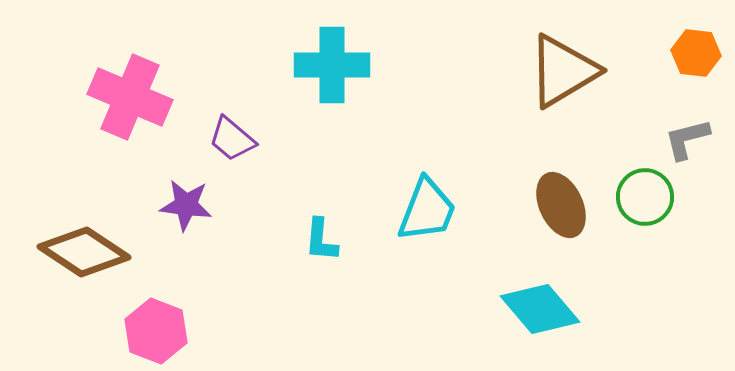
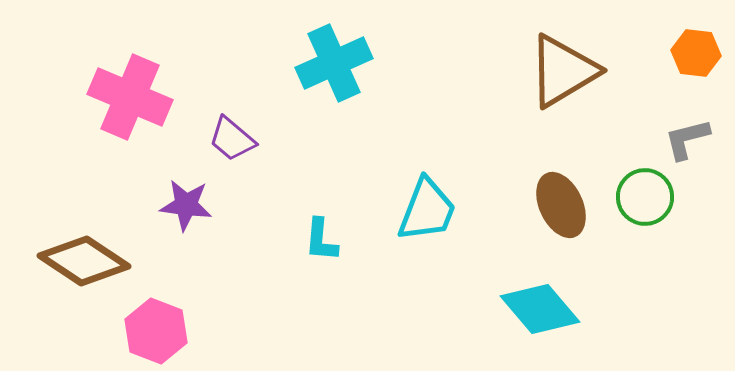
cyan cross: moved 2 px right, 2 px up; rotated 24 degrees counterclockwise
brown diamond: moved 9 px down
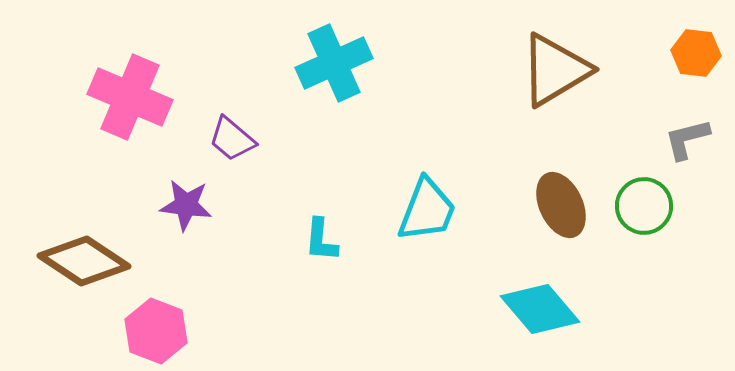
brown triangle: moved 8 px left, 1 px up
green circle: moved 1 px left, 9 px down
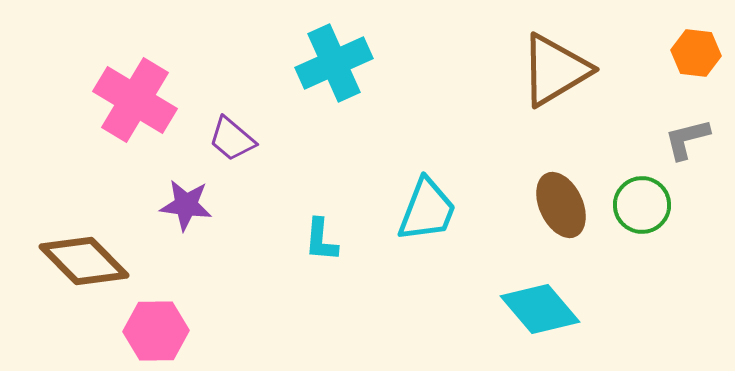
pink cross: moved 5 px right, 3 px down; rotated 8 degrees clockwise
green circle: moved 2 px left, 1 px up
brown diamond: rotated 12 degrees clockwise
pink hexagon: rotated 22 degrees counterclockwise
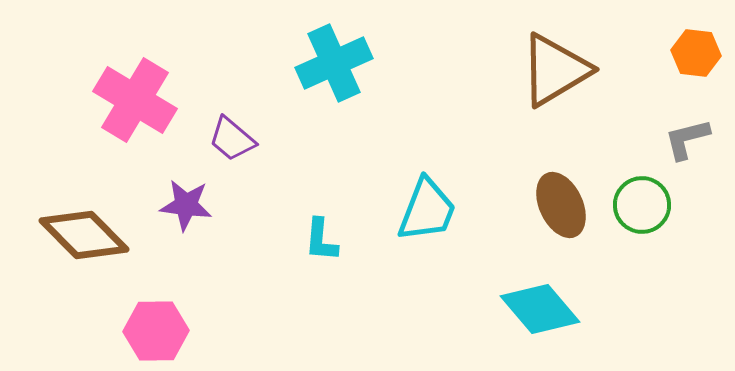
brown diamond: moved 26 px up
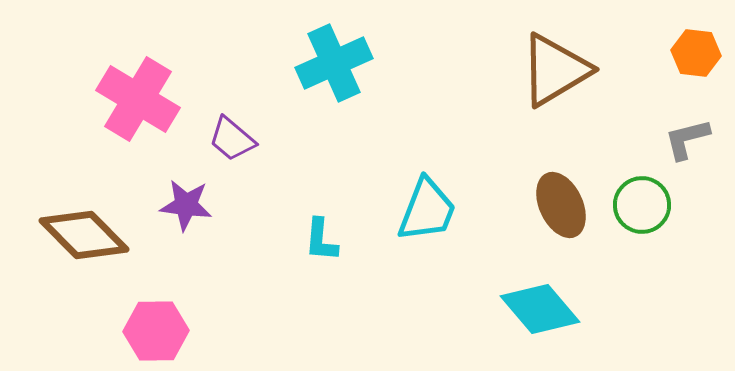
pink cross: moved 3 px right, 1 px up
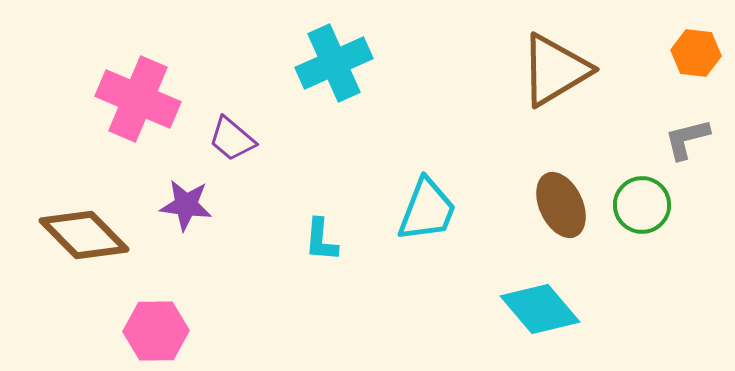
pink cross: rotated 8 degrees counterclockwise
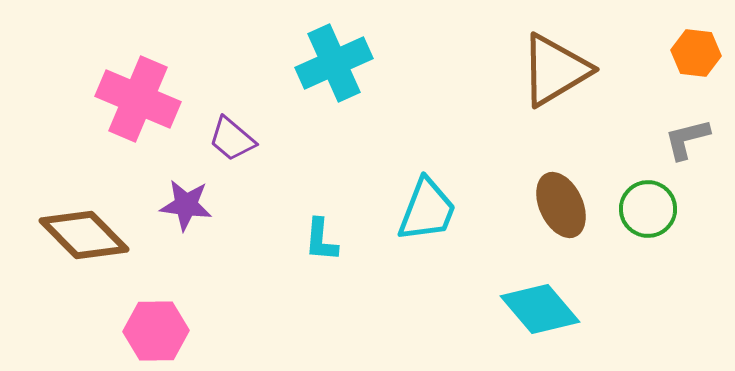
green circle: moved 6 px right, 4 px down
